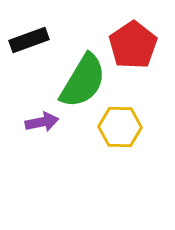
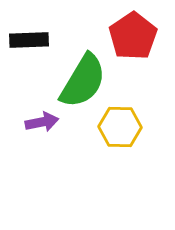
black rectangle: rotated 18 degrees clockwise
red pentagon: moved 9 px up
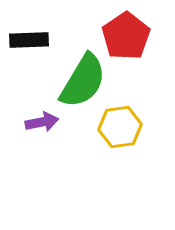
red pentagon: moved 7 px left
yellow hexagon: rotated 9 degrees counterclockwise
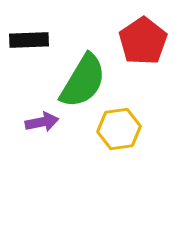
red pentagon: moved 17 px right, 5 px down
yellow hexagon: moved 1 px left, 2 px down
